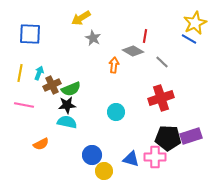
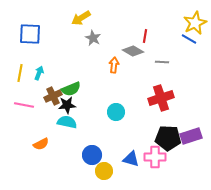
gray line: rotated 40 degrees counterclockwise
brown cross: moved 1 px right, 11 px down
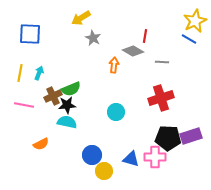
yellow star: moved 2 px up
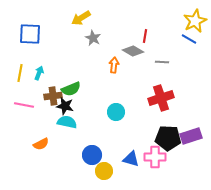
brown cross: rotated 18 degrees clockwise
black star: moved 2 px left, 1 px down; rotated 18 degrees clockwise
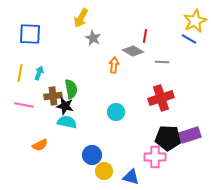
yellow arrow: rotated 30 degrees counterclockwise
green semicircle: rotated 78 degrees counterclockwise
purple rectangle: moved 1 px left, 1 px up
orange semicircle: moved 1 px left, 1 px down
blue triangle: moved 18 px down
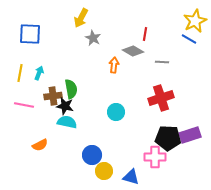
red line: moved 2 px up
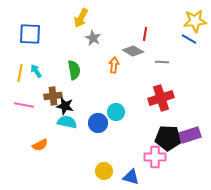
yellow star: rotated 20 degrees clockwise
cyan arrow: moved 3 px left, 2 px up; rotated 56 degrees counterclockwise
green semicircle: moved 3 px right, 19 px up
blue circle: moved 6 px right, 32 px up
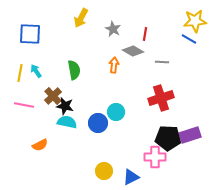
gray star: moved 20 px right, 9 px up
brown cross: rotated 36 degrees counterclockwise
blue triangle: rotated 42 degrees counterclockwise
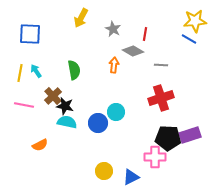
gray line: moved 1 px left, 3 px down
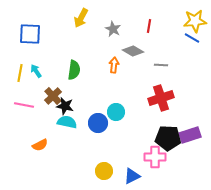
red line: moved 4 px right, 8 px up
blue line: moved 3 px right, 1 px up
green semicircle: rotated 18 degrees clockwise
blue triangle: moved 1 px right, 1 px up
